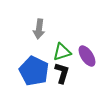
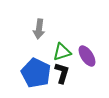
blue pentagon: moved 2 px right, 2 px down
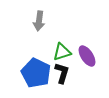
gray arrow: moved 8 px up
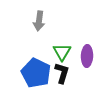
green triangle: rotated 42 degrees counterclockwise
purple ellipse: rotated 35 degrees clockwise
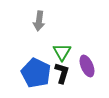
purple ellipse: moved 10 px down; rotated 25 degrees counterclockwise
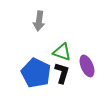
green triangle: rotated 42 degrees counterclockwise
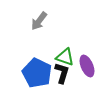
gray arrow: rotated 30 degrees clockwise
green triangle: moved 3 px right, 5 px down
blue pentagon: moved 1 px right
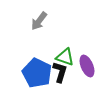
black L-shape: moved 2 px left, 1 px up
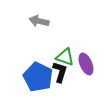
gray arrow: rotated 66 degrees clockwise
purple ellipse: moved 1 px left, 2 px up
blue pentagon: moved 1 px right, 4 px down
